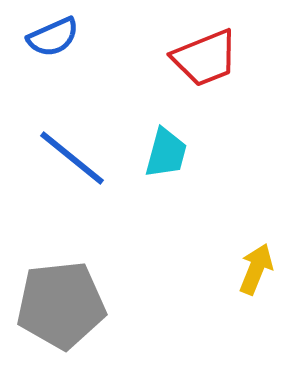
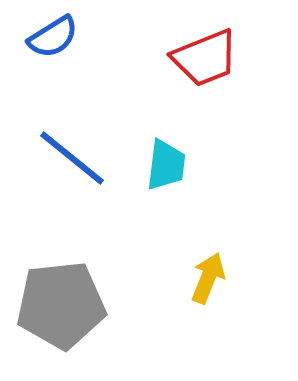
blue semicircle: rotated 8 degrees counterclockwise
cyan trapezoid: moved 12 px down; rotated 8 degrees counterclockwise
yellow arrow: moved 48 px left, 9 px down
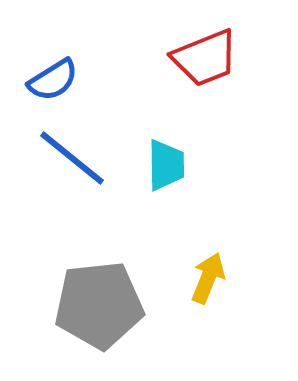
blue semicircle: moved 43 px down
cyan trapezoid: rotated 8 degrees counterclockwise
gray pentagon: moved 38 px right
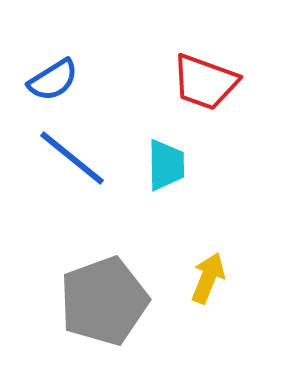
red trapezoid: moved 24 px down; rotated 42 degrees clockwise
gray pentagon: moved 5 px right, 4 px up; rotated 14 degrees counterclockwise
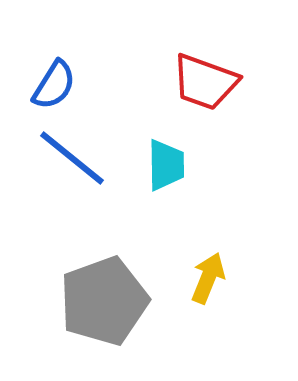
blue semicircle: moved 1 px right, 5 px down; rotated 26 degrees counterclockwise
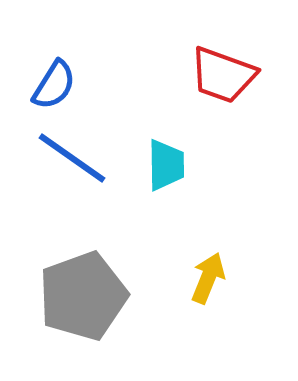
red trapezoid: moved 18 px right, 7 px up
blue line: rotated 4 degrees counterclockwise
gray pentagon: moved 21 px left, 5 px up
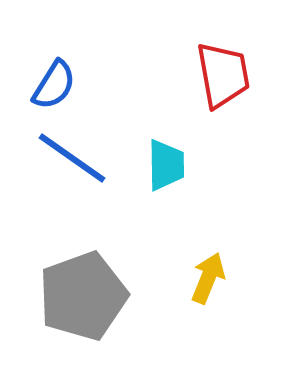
red trapezoid: rotated 120 degrees counterclockwise
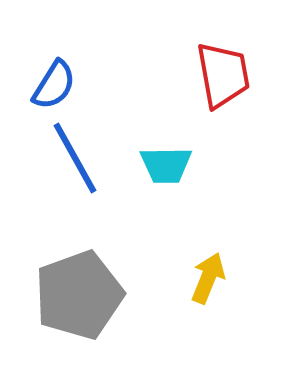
blue line: moved 3 px right; rotated 26 degrees clockwise
cyan trapezoid: rotated 90 degrees clockwise
gray pentagon: moved 4 px left, 1 px up
